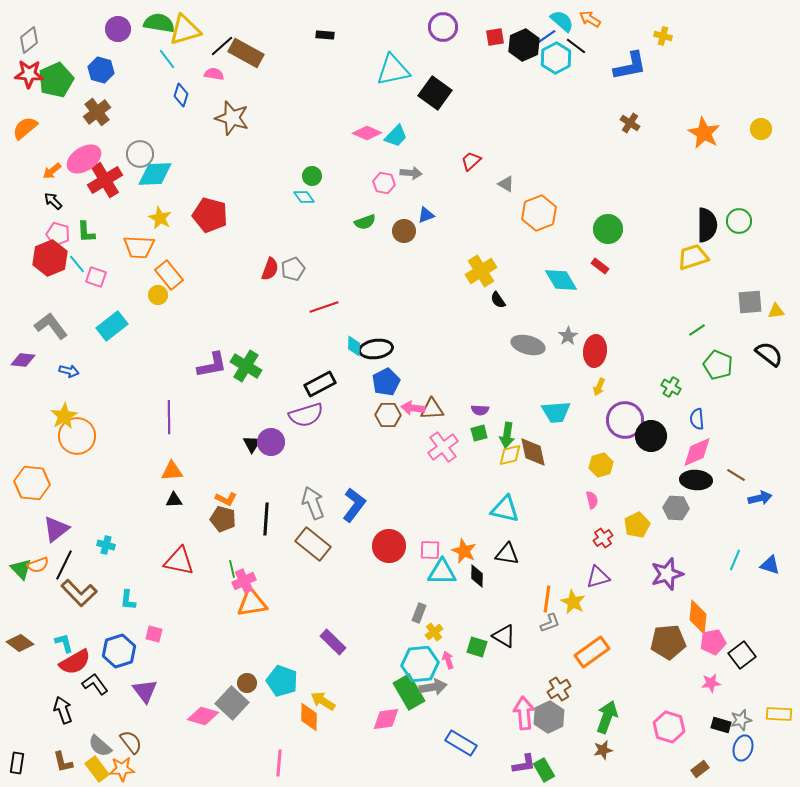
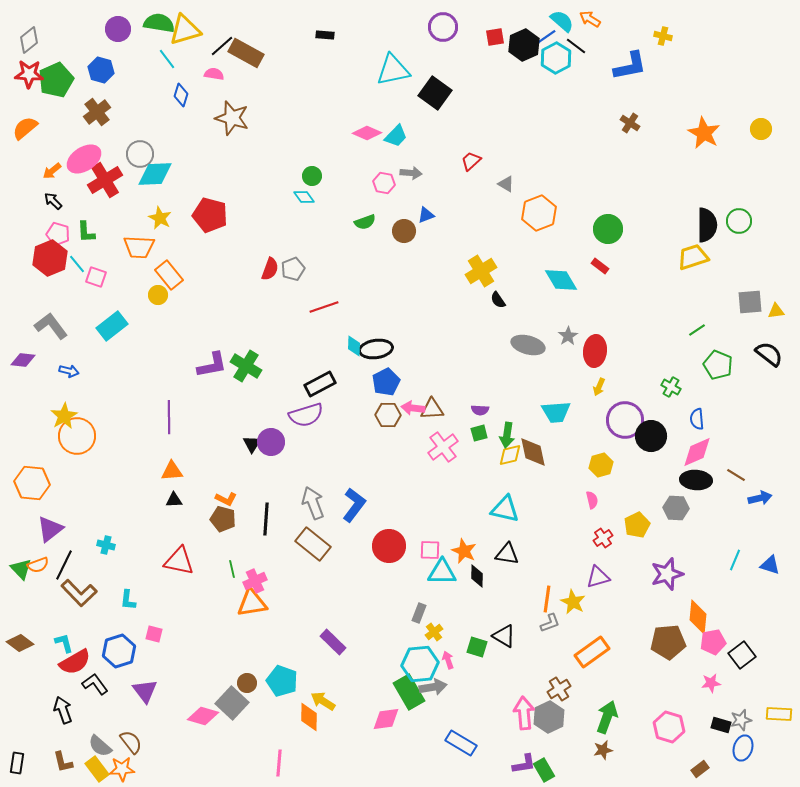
purple triangle at (56, 529): moved 6 px left
pink cross at (244, 581): moved 11 px right
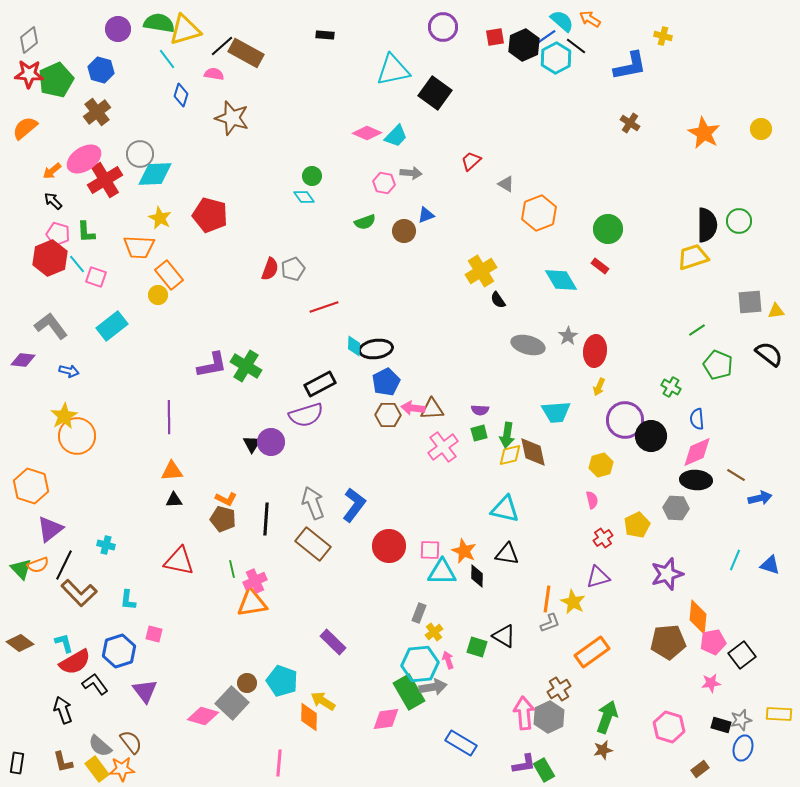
orange hexagon at (32, 483): moved 1 px left, 3 px down; rotated 12 degrees clockwise
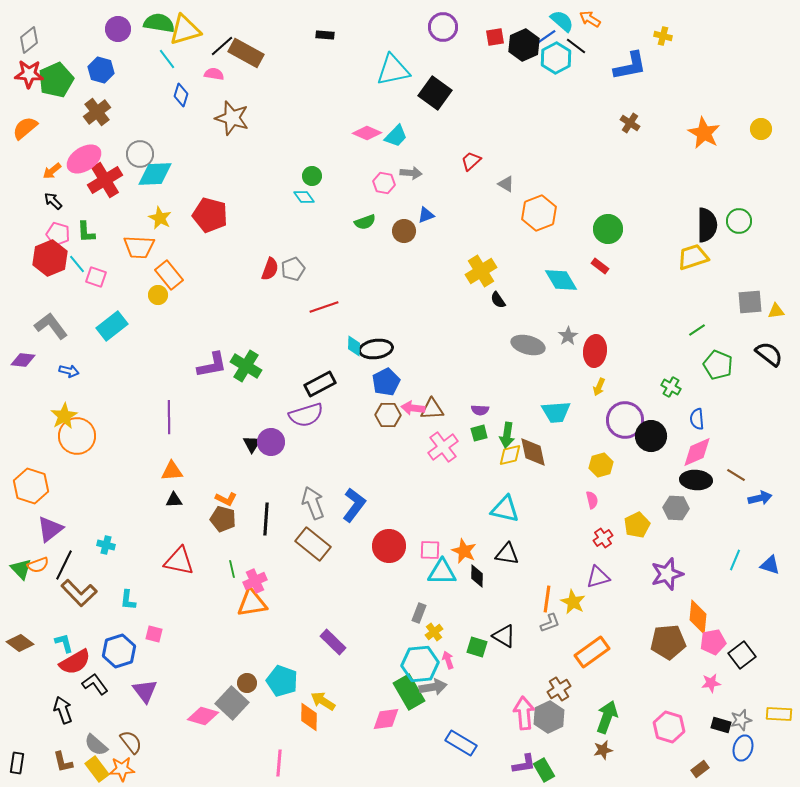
gray semicircle at (100, 746): moved 4 px left, 1 px up
